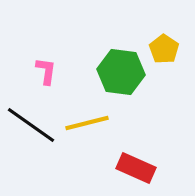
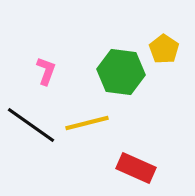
pink L-shape: rotated 12 degrees clockwise
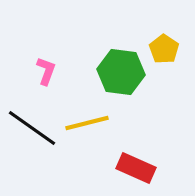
black line: moved 1 px right, 3 px down
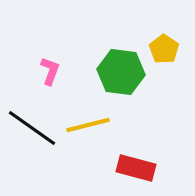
pink L-shape: moved 4 px right
yellow line: moved 1 px right, 2 px down
red rectangle: rotated 9 degrees counterclockwise
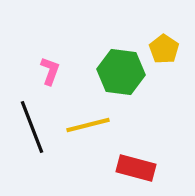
black line: moved 1 px up; rotated 34 degrees clockwise
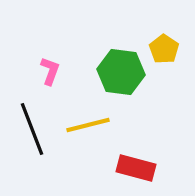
black line: moved 2 px down
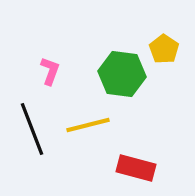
green hexagon: moved 1 px right, 2 px down
